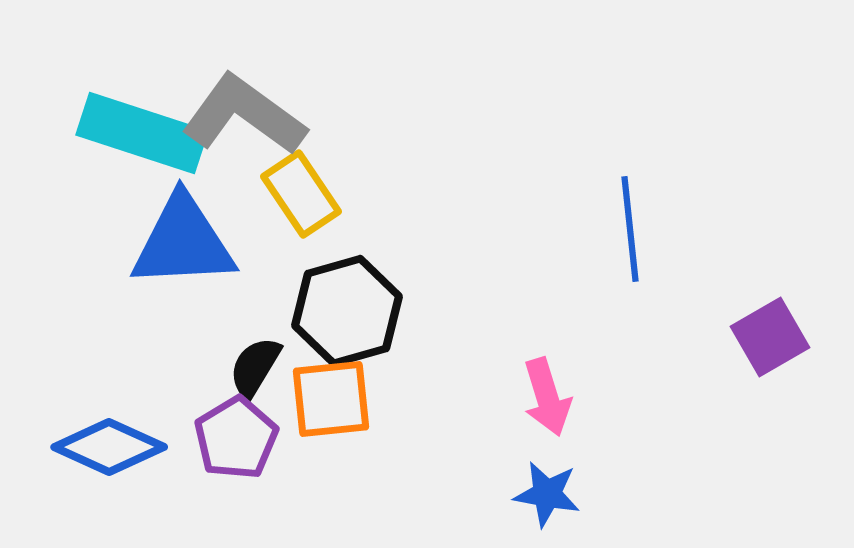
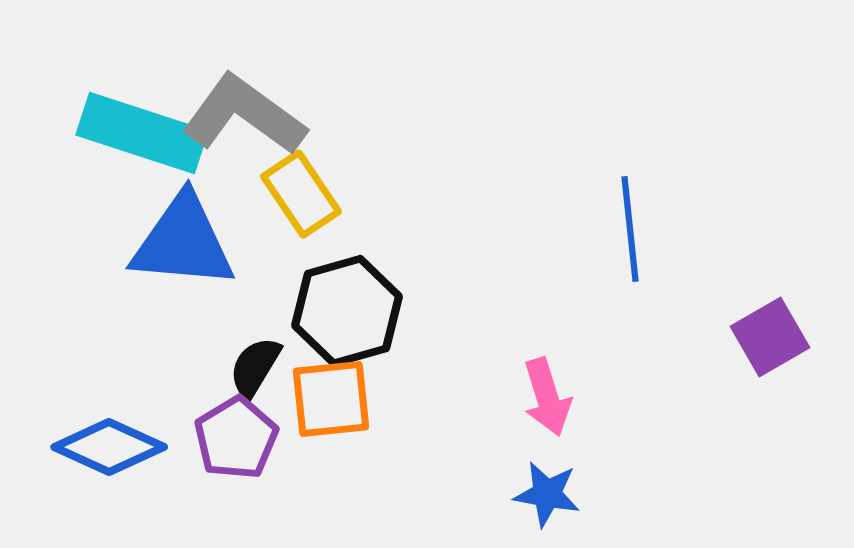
blue triangle: rotated 8 degrees clockwise
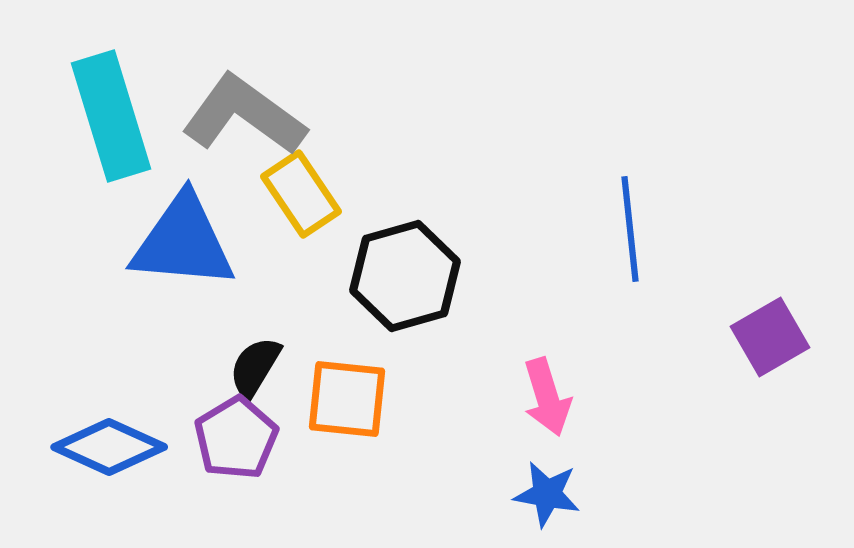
cyan rectangle: moved 31 px left, 17 px up; rotated 55 degrees clockwise
black hexagon: moved 58 px right, 35 px up
orange square: moved 16 px right; rotated 12 degrees clockwise
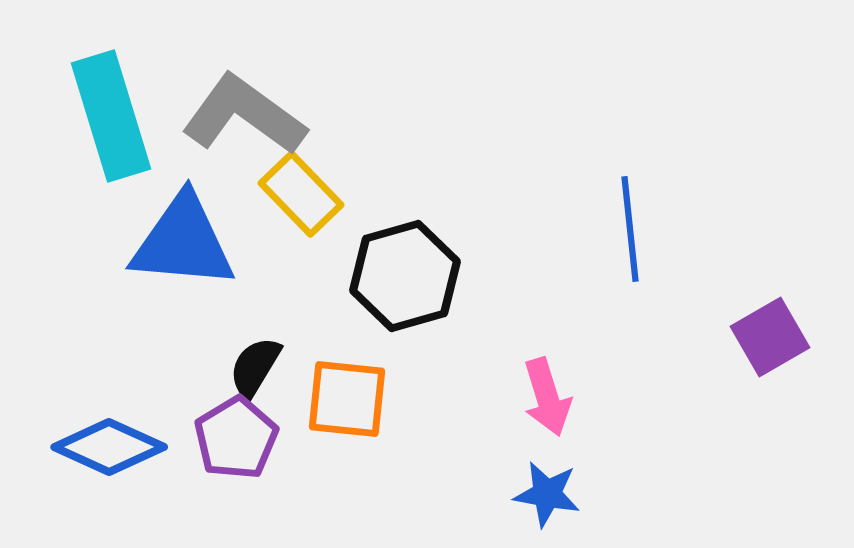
yellow rectangle: rotated 10 degrees counterclockwise
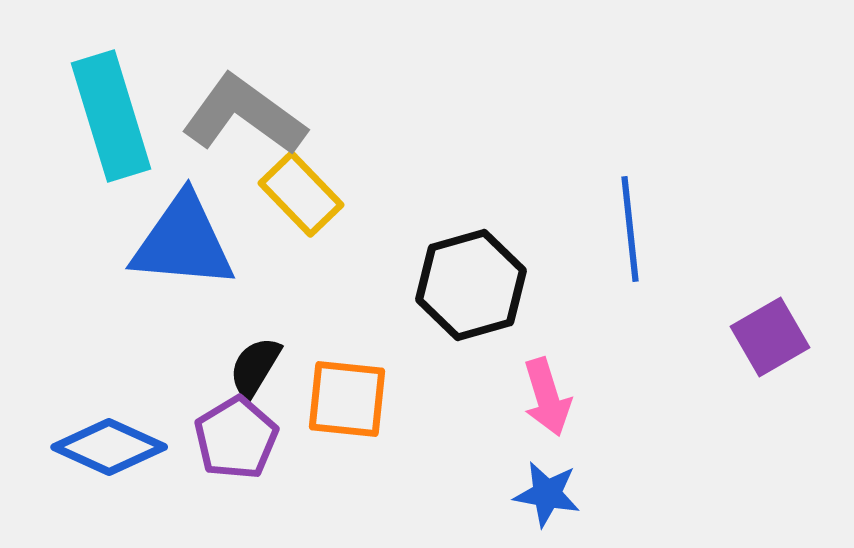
black hexagon: moved 66 px right, 9 px down
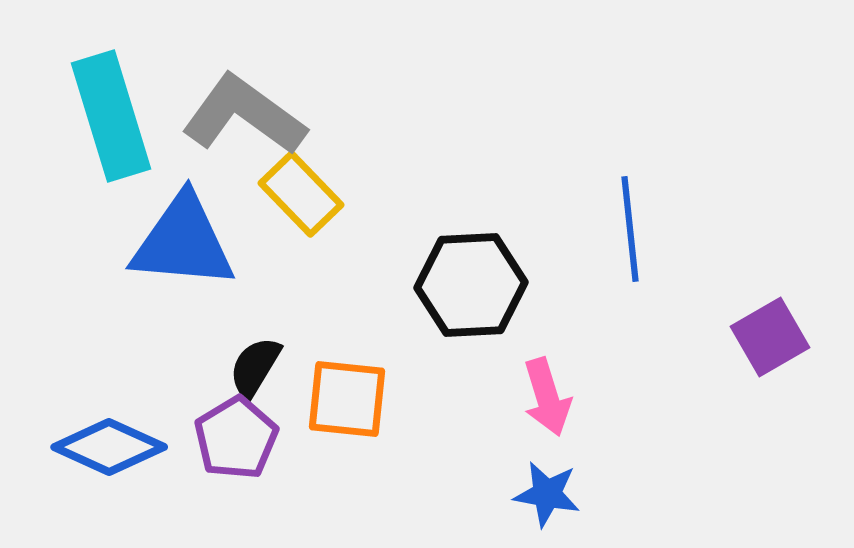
black hexagon: rotated 13 degrees clockwise
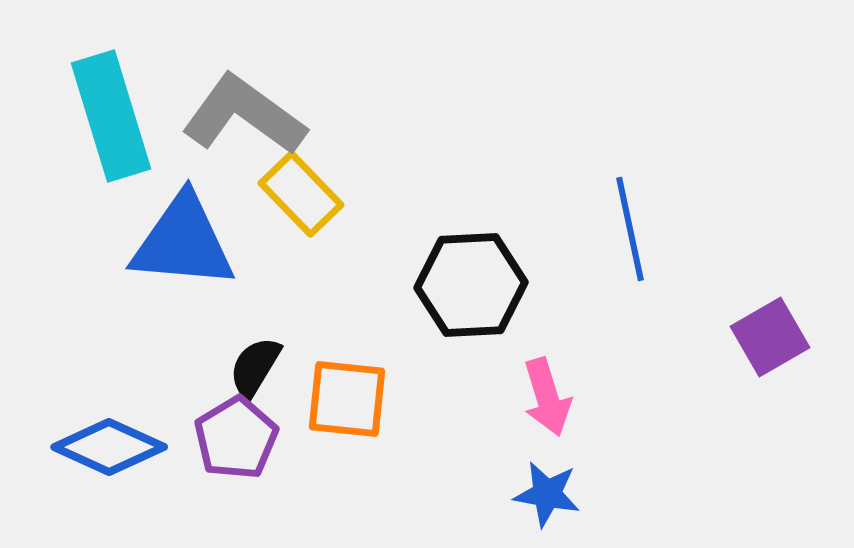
blue line: rotated 6 degrees counterclockwise
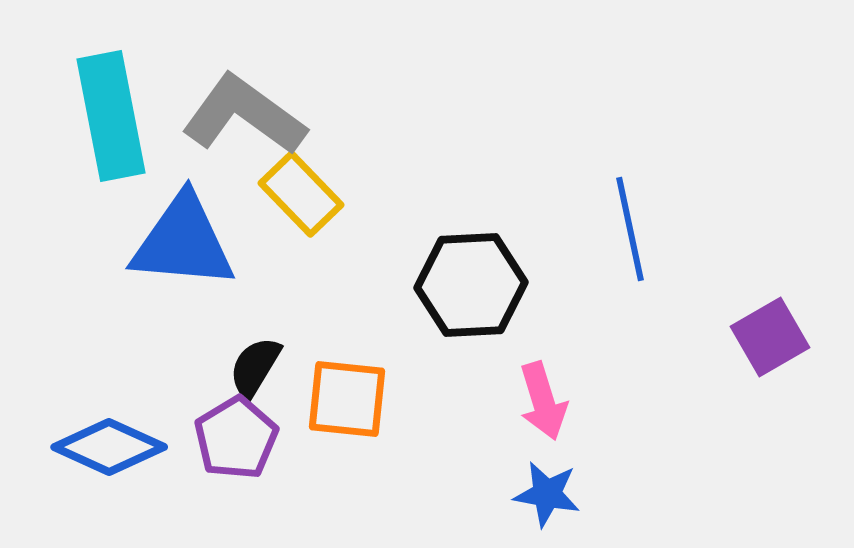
cyan rectangle: rotated 6 degrees clockwise
pink arrow: moved 4 px left, 4 px down
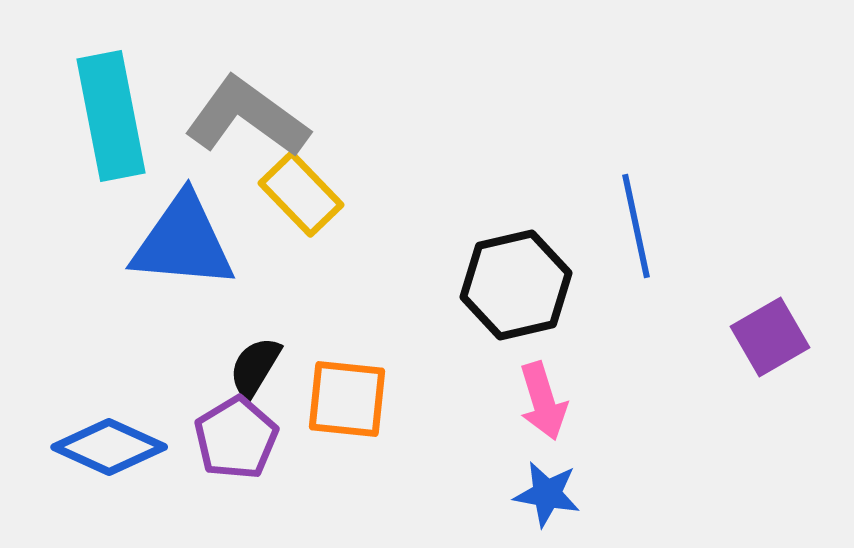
gray L-shape: moved 3 px right, 2 px down
blue line: moved 6 px right, 3 px up
black hexagon: moved 45 px right; rotated 10 degrees counterclockwise
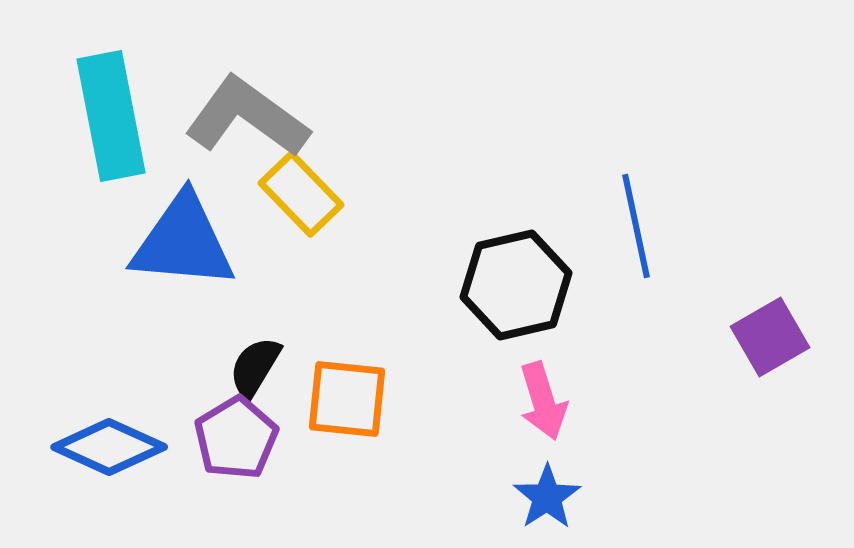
blue star: moved 3 px down; rotated 28 degrees clockwise
